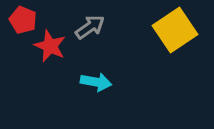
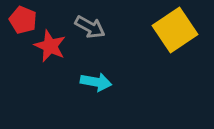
gray arrow: rotated 64 degrees clockwise
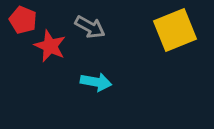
yellow square: rotated 12 degrees clockwise
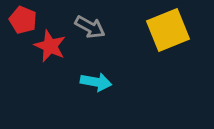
yellow square: moved 7 px left
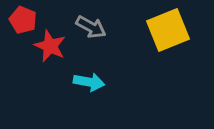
gray arrow: moved 1 px right
cyan arrow: moved 7 px left
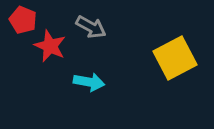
yellow square: moved 7 px right, 28 px down; rotated 6 degrees counterclockwise
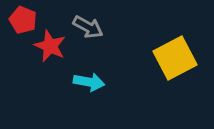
gray arrow: moved 3 px left
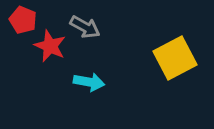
gray arrow: moved 3 px left
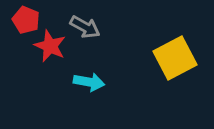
red pentagon: moved 3 px right
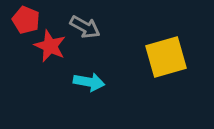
yellow square: moved 9 px left, 1 px up; rotated 12 degrees clockwise
